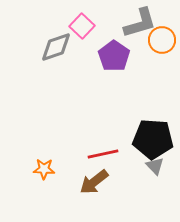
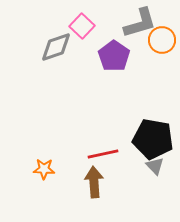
black pentagon: rotated 6 degrees clockwise
brown arrow: rotated 124 degrees clockwise
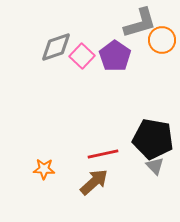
pink square: moved 30 px down
purple pentagon: moved 1 px right
brown arrow: rotated 52 degrees clockwise
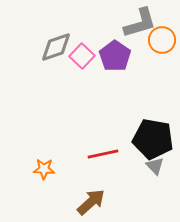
brown arrow: moved 3 px left, 20 px down
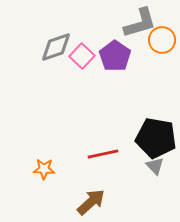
black pentagon: moved 3 px right, 1 px up
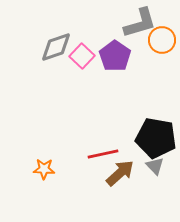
brown arrow: moved 29 px right, 29 px up
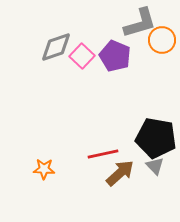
purple pentagon: rotated 12 degrees counterclockwise
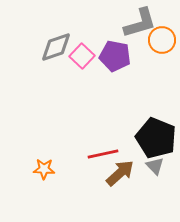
purple pentagon: rotated 12 degrees counterclockwise
black pentagon: rotated 12 degrees clockwise
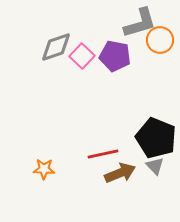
orange circle: moved 2 px left
brown arrow: rotated 20 degrees clockwise
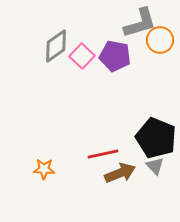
gray diamond: moved 1 px up; rotated 16 degrees counterclockwise
